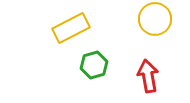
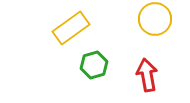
yellow rectangle: rotated 9 degrees counterclockwise
red arrow: moved 1 px left, 1 px up
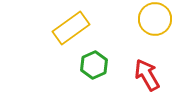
green hexagon: rotated 8 degrees counterclockwise
red arrow: rotated 20 degrees counterclockwise
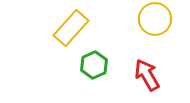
yellow rectangle: rotated 12 degrees counterclockwise
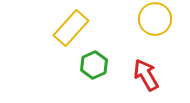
red arrow: moved 1 px left
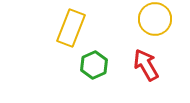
yellow rectangle: rotated 21 degrees counterclockwise
red arrow: moved 10 px up
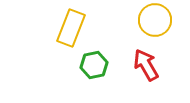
yellow circle: moved 1 px down
green hexagon: rotated 12 degrees clockwise
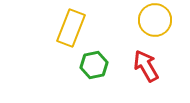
red arrow: moved 1 px down
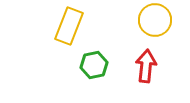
yellow rectangle: moved 2 px left, 2 px up
red arrow: rotated 36 degrees clockwise
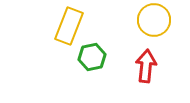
yellow circle: moved 1 px left
green hexagon: moved 2 px left, 8 px up
